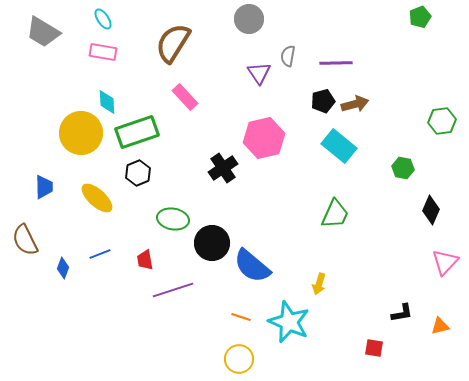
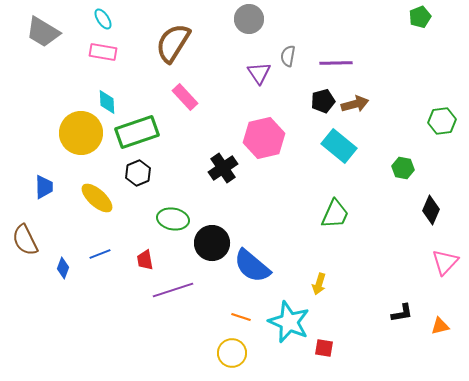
red square at (374, 348): moved 50 px left
yellow circle at (239, 359): moved 7 px left, 6 px up
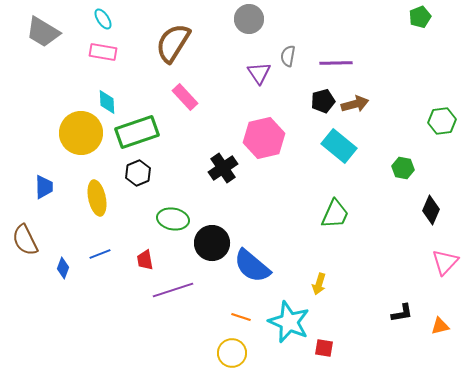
yellow ellipse at (97, 198): rotated 36 degrees clockwise
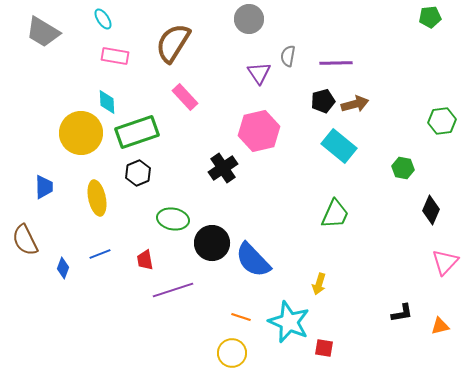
green pentagon at (420, 17): moved 10 px right; rotated 15 degrees clockwise
pink rectangle at (103, 52): moved 12 px right, 4 px down
pink hexagon at (264, 138): moved 5 px left, 7 px up
blue semicircle at (252, 266): moved 1 px right, 6 px up; rotated 6 degrees clockwise
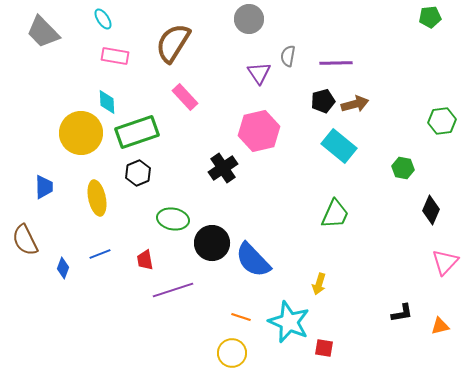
gray trapezoid at (43, 32): rotated 15 degrees clockwise
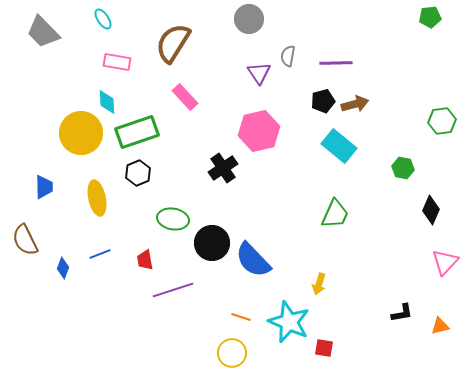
pink rectangle at (115, 56): moved 2 px right, 6 px down
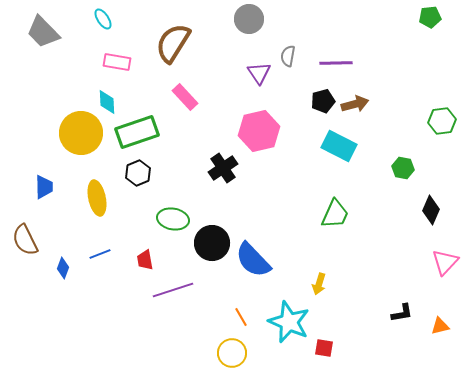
cyan rectangle at (339, 146): rotated 12 degrees counterclockwise
orange line at (241, 317): rotated 42 degrees clockwise
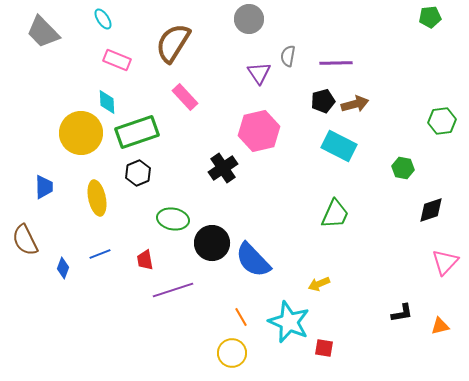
pink rectangle at (117, 62): moved 2 px up; rotated 12 degrees clockwise
black diamond at (431, 210): rotated 48 degrees clockwise
yellow arrow at (319, 284): rotated 50 degrees clockwise
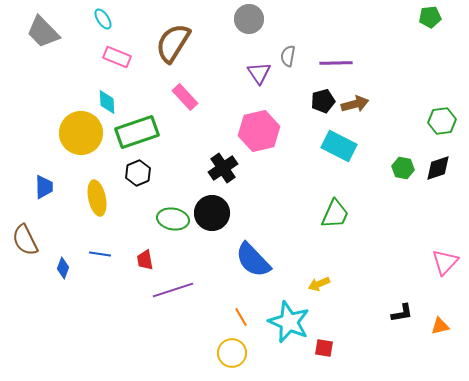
pink rectangle at (117, 60): moved 3 px up
black diamond at (431, 210): moved 7 px right, 42 px up
black circle at (212, 243): moved 30 px up
blue line at (100, 254): rotated 30 degrees clockwise
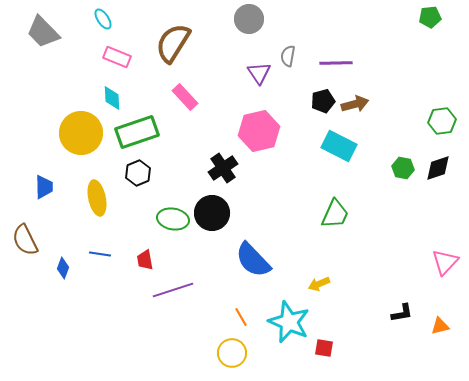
cyan diamond at (107, 102): moved 5 px right, 4 px up
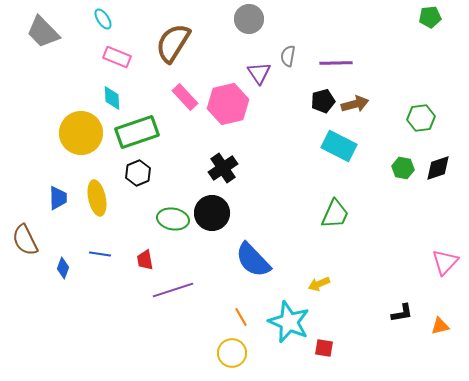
green hexagon at (442, 121): moved 21 px left, 3 px up
pink hexagon at (259, 131): moved 31 px left, 27 px up
blue trapezoid at (44, 187): moved 14 px right, 11 px down
